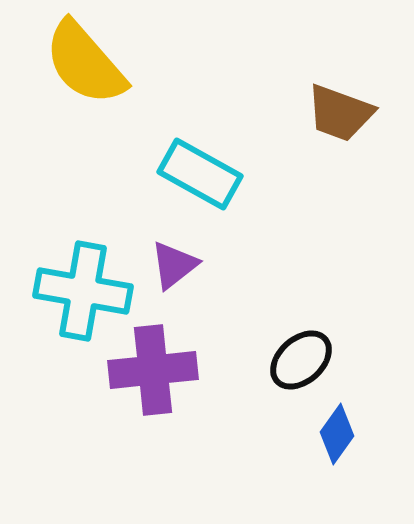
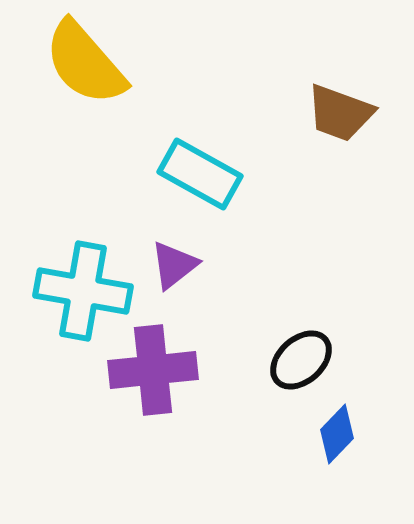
blue diamond: rotated 8 degrees clockwise
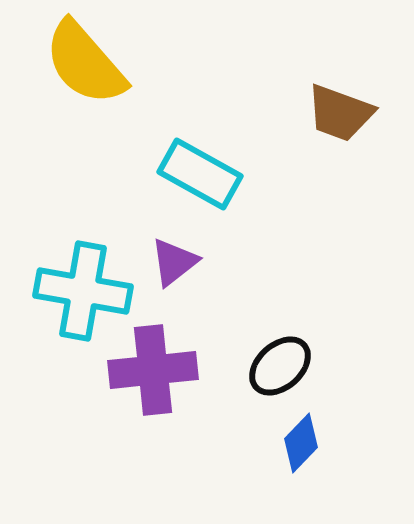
purple triangle: moved 3 px up
black ellipse: moved 21 px left, 6 px down
blue diamond: moved 36 px left, 9 px down
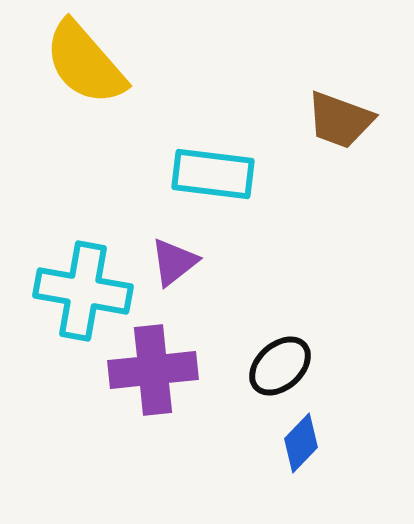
brown trapezoid: moved 7 px down
cyan rectangle: moved 13 px right; rotated 22 degrees counterclockwise
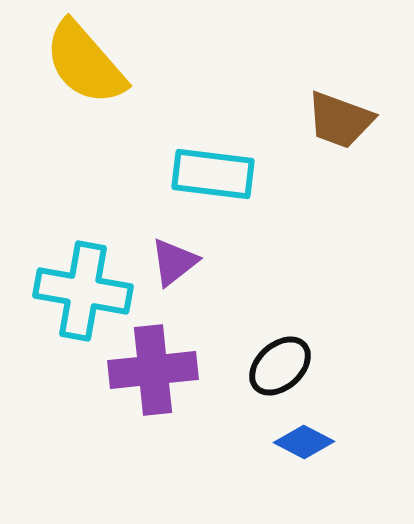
blue diamond: moved 3 px right, 1 px up; rotated 74 degrees clockwise
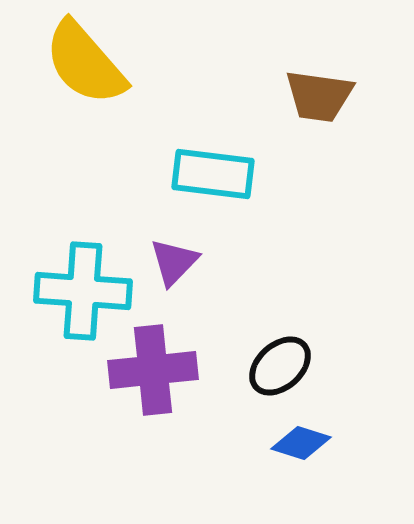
brown trapezoid: moved 21 px left, 24 px up; rotated 12 degrees counterclockwise
purple triangle: rotated 8 degrees counterclockwise
cyan cross: rotated 6 degrees counterclockwise
blue diamond: moved 3 px left, 1 px down; rotated 10 degrees counterclockwise
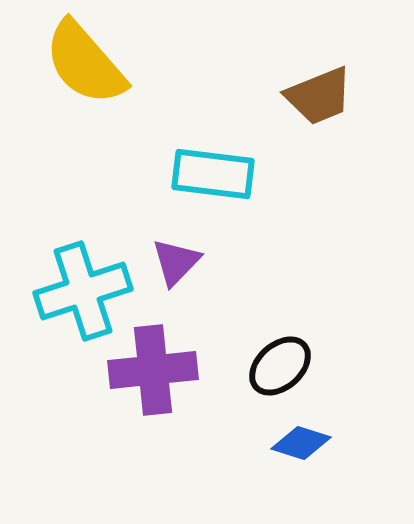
brown trapezoid: rotated 30 degrees counterclockwise
purple triangle: moved 2 px right
cyan cross: rotated 22 degrees counterclockwise
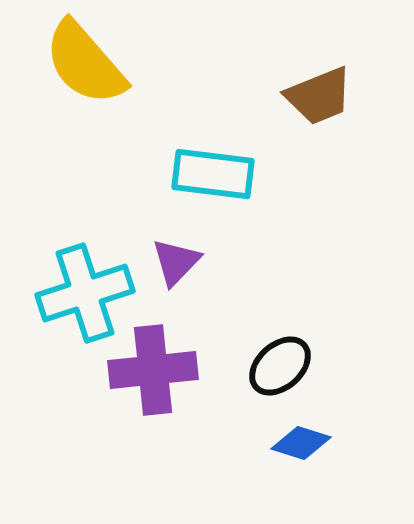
cyan cross: moved 2 px right, 2 px down
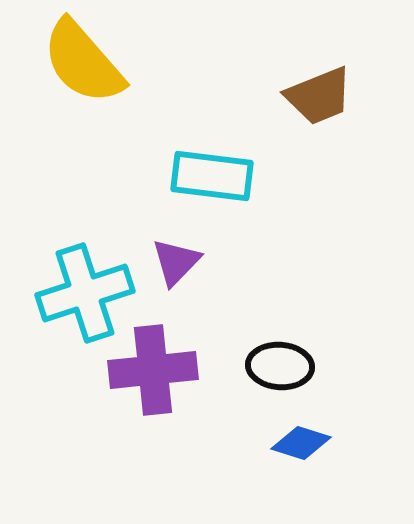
yellow semicircle: moved 2 px left, 1 px up
cyan rectangle: moved 1 px left, 2 px down
black ellipse: rotated 46 degrees clockwise
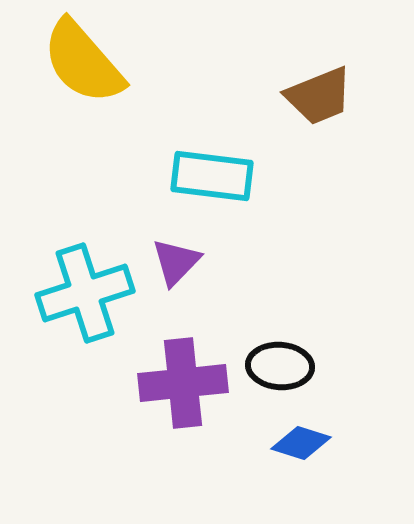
purple cross: moved 30 px right, 13 px down
